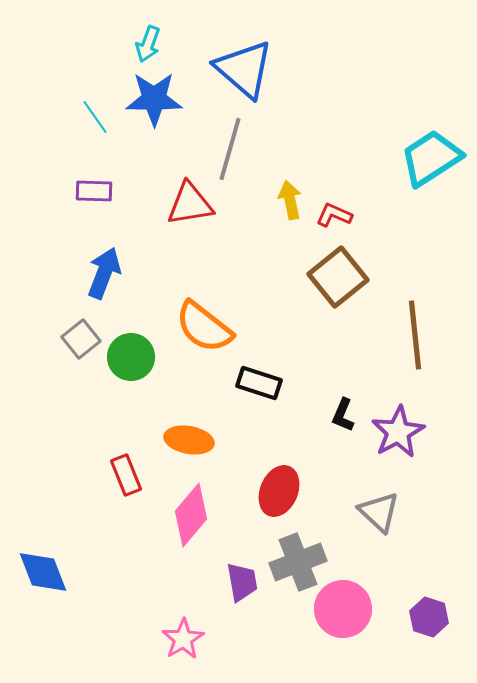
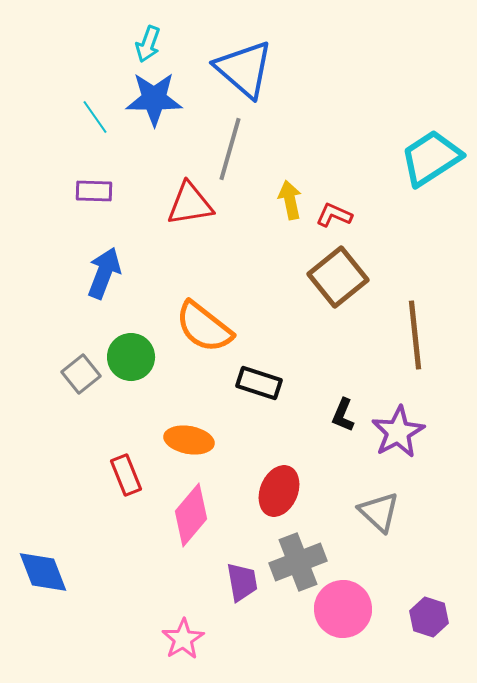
gray square: moved 35 px down
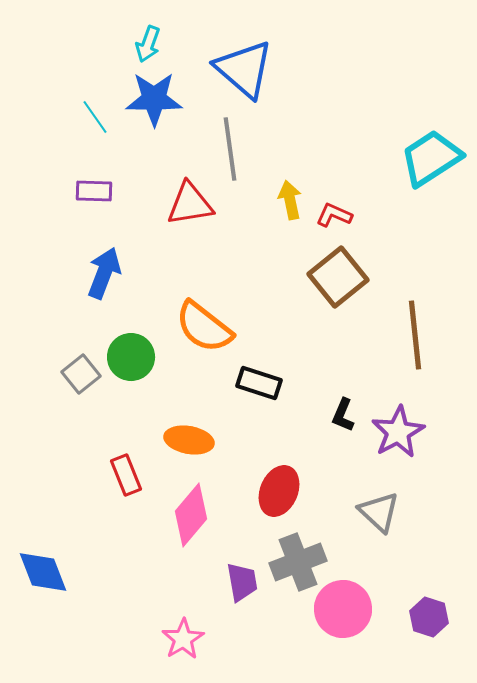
gray line: rotated 24 degrees counterclockwise
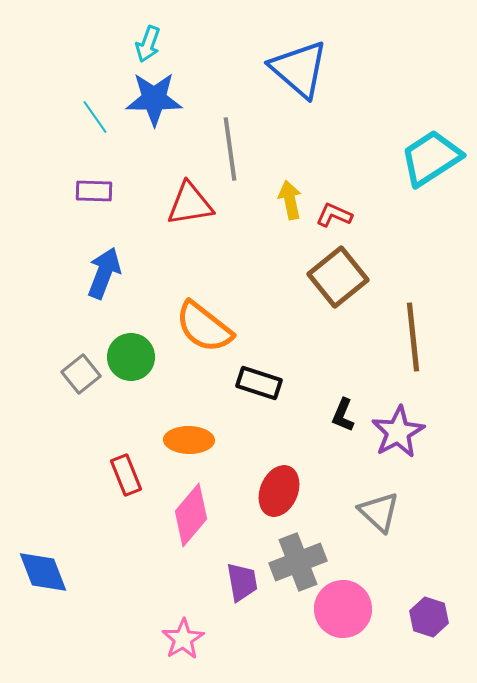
blue triangle: moved 55 px right
brown line: moved 2 px left, 2 px down
orange ellipse: rotated 9 degrees counterclockwise
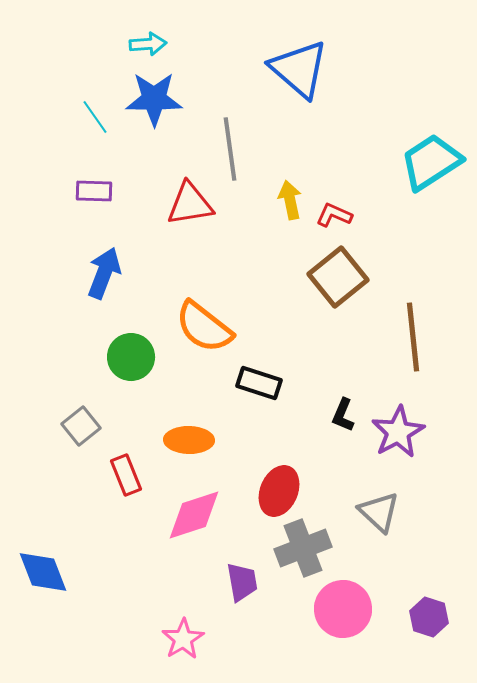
cyan arrow: rotated 114 degrees counterclockwise
cyan trapezoid: moved 4 px down
gray square: moved 52 px down
pink diamond: moved 3 px right; rotated 32 degrees clockwise
gray cross: moved 5 px right, 14 px up
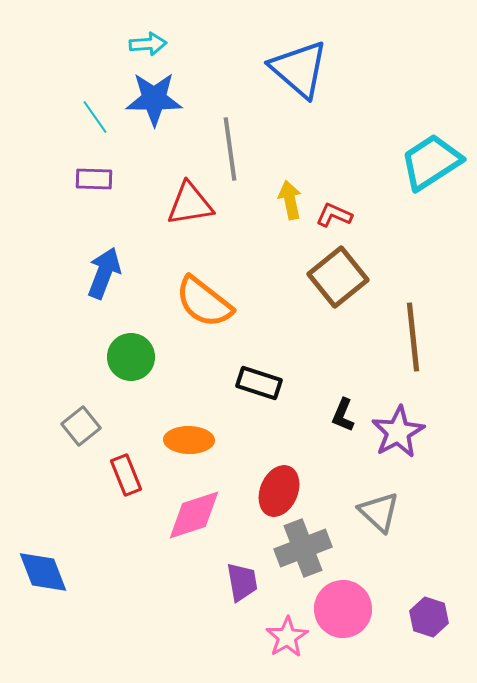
purple rectangle: moved 12 px up
orange semicircle: moved 25 px up
pink star: moved 104 px right, 2 px up
